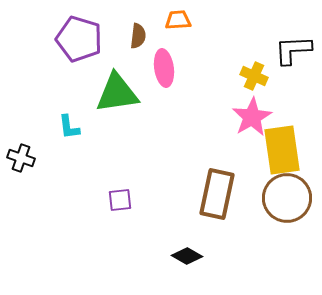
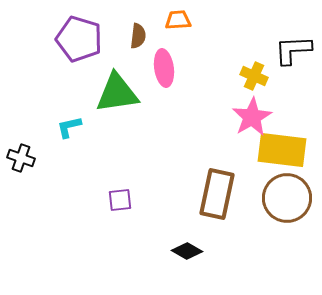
cyan L-shape: rotated 84 degrees clockwise
yellow rectangle: rotated 75 degrees counterclockwise
black diamond: moved 5 px up
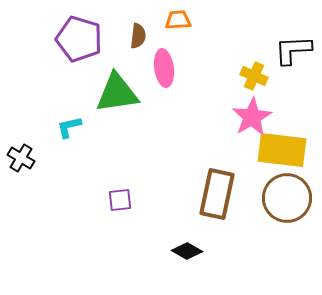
black cross: rotated 12 degrees clockwise
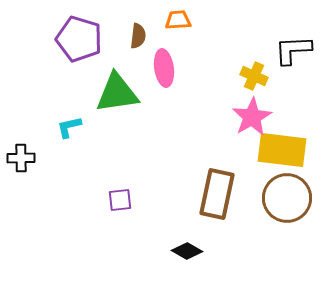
black cross: rotated 32 degrees counterclockwise
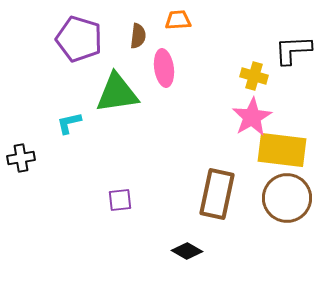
yellow cross: rotated 8 degrees counterclockwise
cyan L-shape: moved 4 px up
black cross: rotated 8 degrees counterclockwise
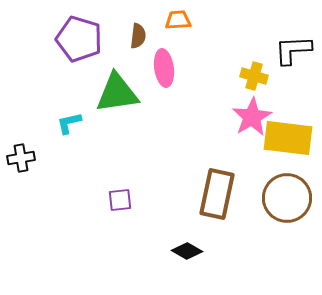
yellow rectangle: moved 6 px right, 12 px up
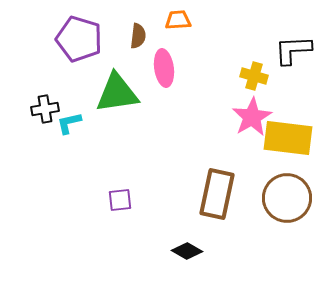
black cross: moved 24 px right, 49 px up
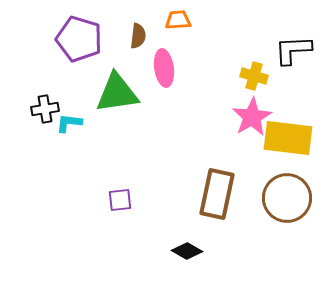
cyan L-shape: rotated 20 degrees clockwise
